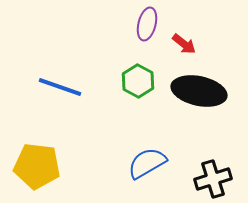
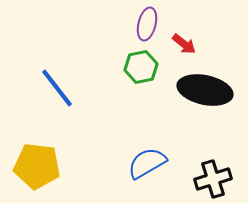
green hexagon: moved 3 px right, 14 px up; rotated 20 degrees clockwise
blue line: moved 3 px left, 1 px down; rotated 33 degrees clockwise
black ellipse: moved 6 px right, 1 px up
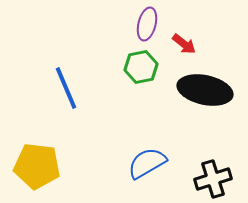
blue line: moved 9 px right; rotated 15 degrees clockwise
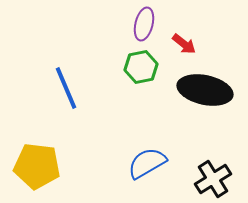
purple ellipse: moved 3 px left
black cross: rotated 15 degrees counterclockwise
